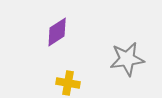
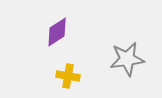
yellow cross: moved 7 px up
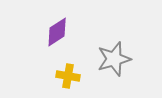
gray star: moved 13 px left; rotated 8 degrees counterclockwise
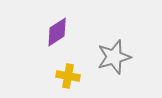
gray star: moved 2 px up
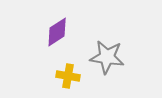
gray star: moved 7 px left; rotated 24 degrees clockwise
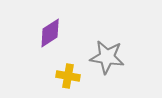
purple diamond: moved 7 px left, 1 px down
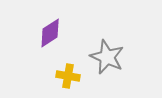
gray star: rotated 16 degrees clockwise
